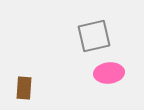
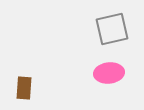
gray square: moved 18 px right, 7 px up
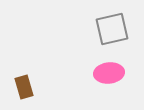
brown rectangle: moved 1 px up; rotated 20 degrees counterclockwise
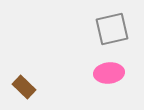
brown rectangle: rotated 30 degrees counterclockwise
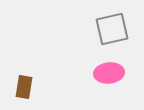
brown rectangle: rotated 55 degrees clockwise
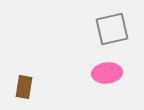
pink ellipse: moved 2 px left
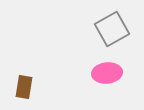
gray square: rotated 16 degrees counterclockwise
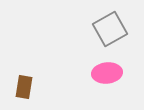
gray square: moved 2 px left
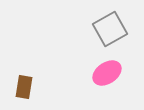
pink ellipse: rotated 28 degrees counterclockwise
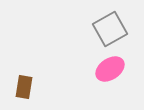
pink ellipse: moved 3 px right, 4 px up
